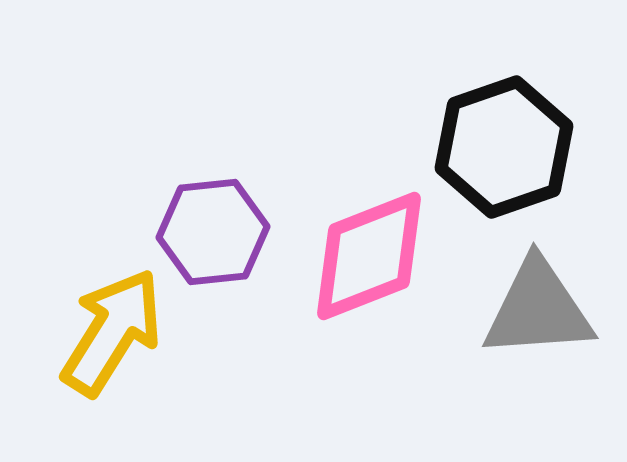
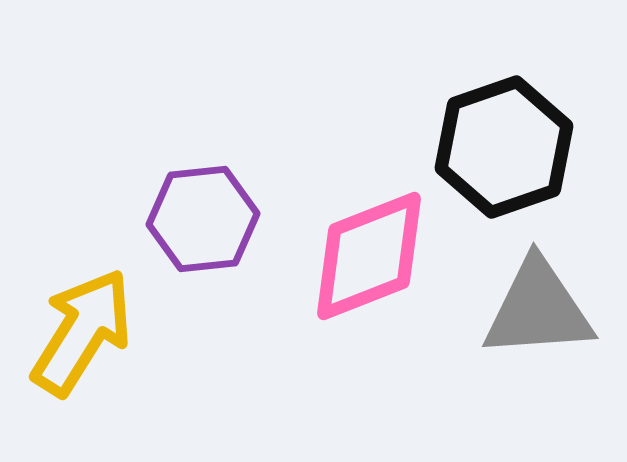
purple hexagon: moved 10 px left, 13 px up
yellow arrow: moved 30 px left
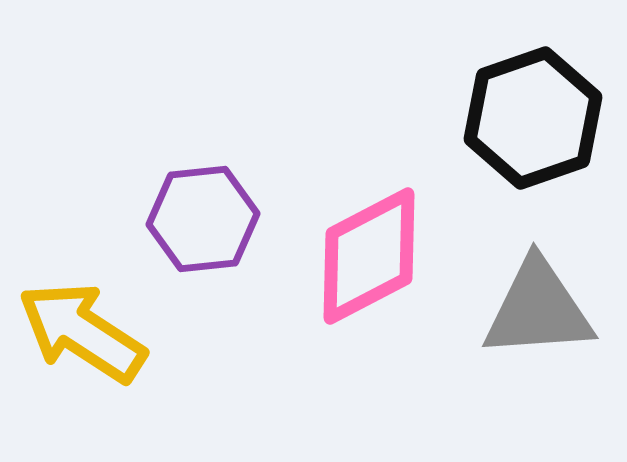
black hexagon: moved 29 px right, 29 px up
pink diamond: rotated 6 degrees counterclockwise
yellow arrow: rotated 89 degrees counterclockwise
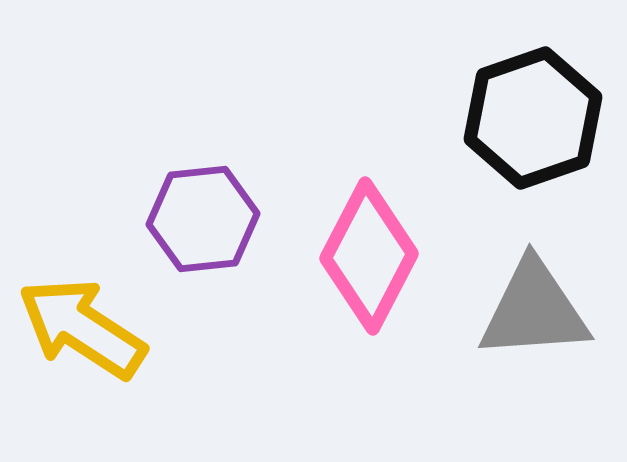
pink diamond: rotated 35 degrees counterclockwise
gray triangle: moved 4 px left, 1 px down
yellow arrow: moved 4 px up
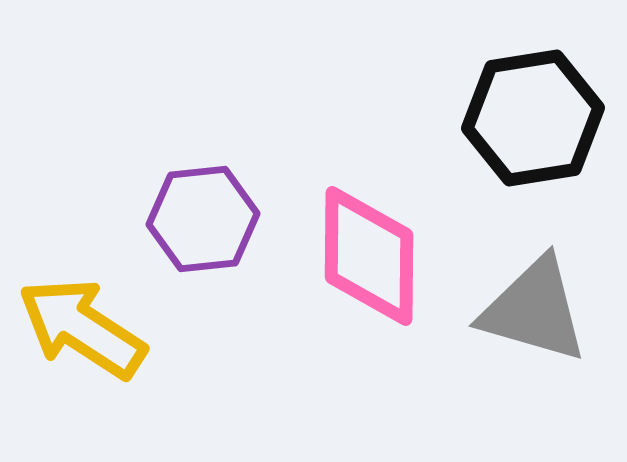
black hexagon: rotated 10 degrees clockwise
pink diamond: rotated 27 degrees counterclockwise
gray triangle: rotated 20 degrees clockwise
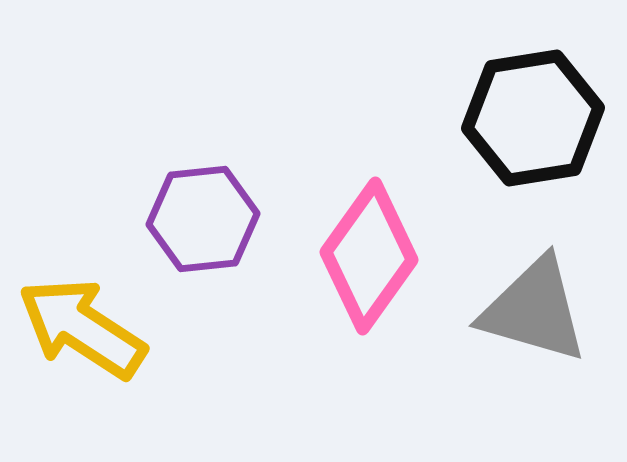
pink diamond: rotated 35 degrees clockwise
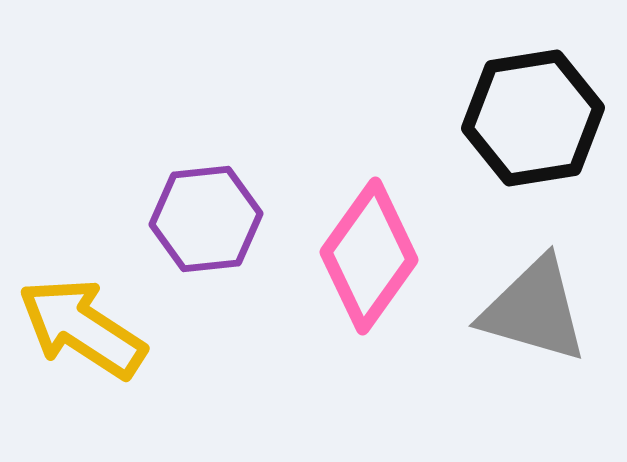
purple hexagon: moved 3 px right
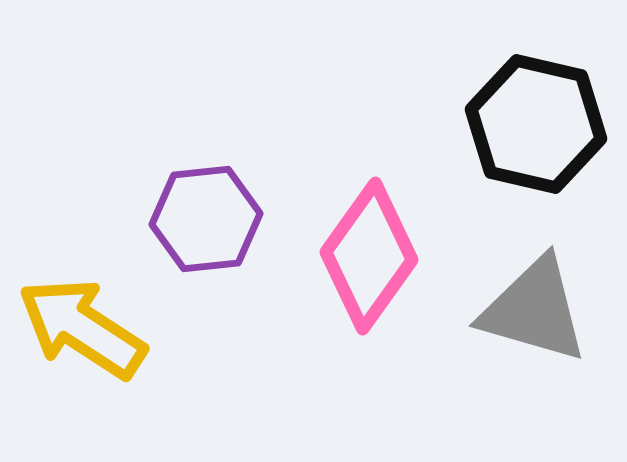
black hexagon: moved 3 px right, 6 px down; rotated 22 degrees clockwise
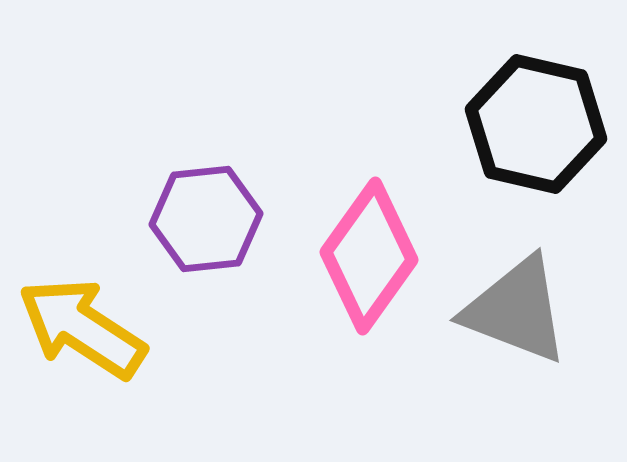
gray triangle: moved 18 px left; rotated 5 degrees clockwise
